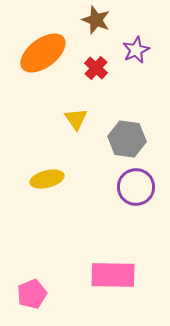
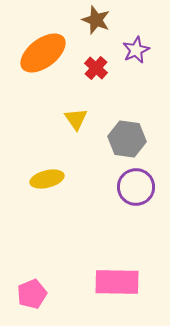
pink rectangle: moved 4 px right, 7 px down
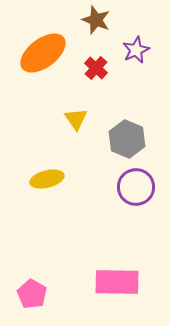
gray hexagon: rotated 15 degrees clockwise
pink pentagon: rotated 20 degrees counterclockwise
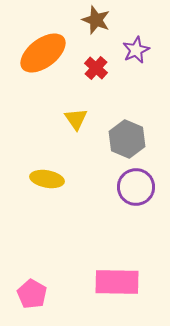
yellow ellipse: rotated 24 degrees clockwise
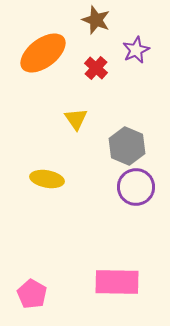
gray hexagon: moved 7 px down
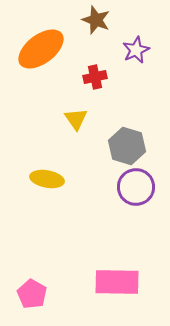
orange ellipse: moved 2 px left, 4 px up
red cross: moved 1 px left, 9 px down; rotated 35 degrees clockwise
gray hexagon: rotated 6 degrees counterclockwise
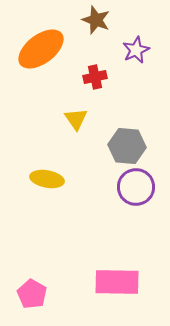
gray hexagon: rotated 12 degrees counterclockwise
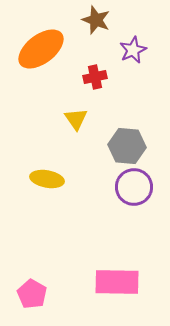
purple star: moved 3 px left
purple circle: moved 2 px left
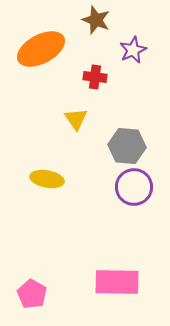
orange ellipse: rotated 9 degrees clockwise
red cross: rotated 20 degrees clockwise
